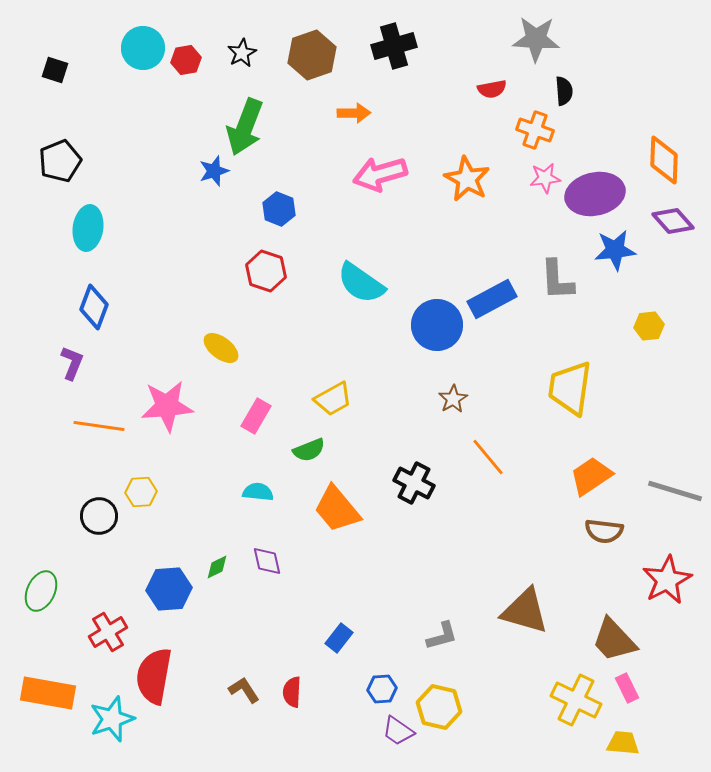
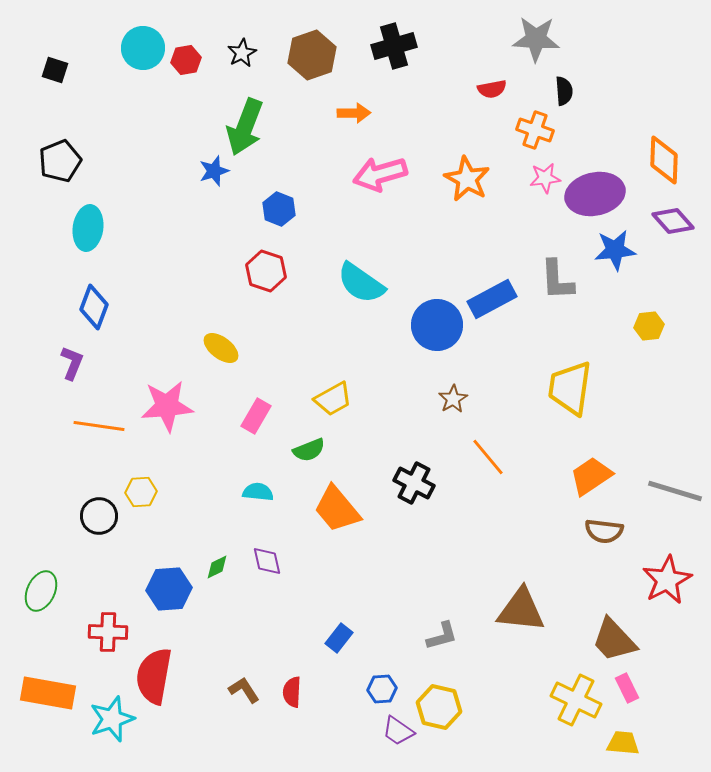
brown triangle at (525, 611): moved 4 px left, 1 px up; rotated 10 degrees counterclockwise
red cross at (108, 632): rotated 33 degrees clockwise
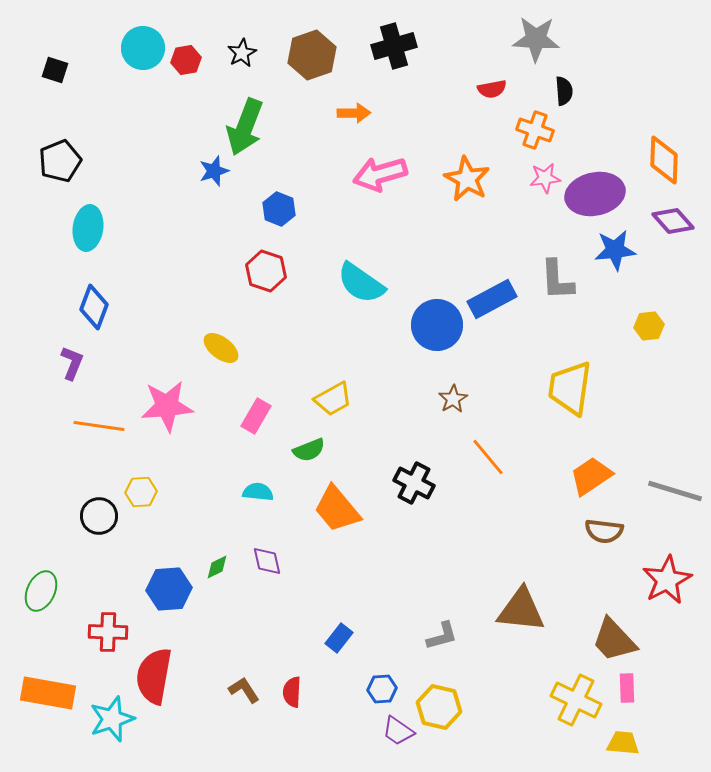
pink rectangle at (627, 688): rotated 24 degrees clockwise
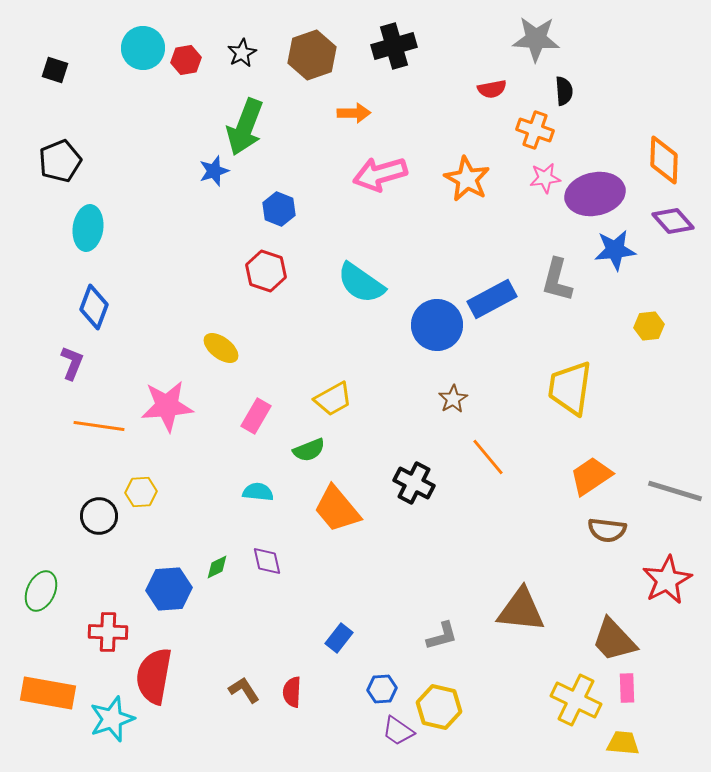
gray L-shape at (557, 280): rotated 18 degrees clockwise
brown semicircle at (604, 531): moved 3 px right, 1 px up
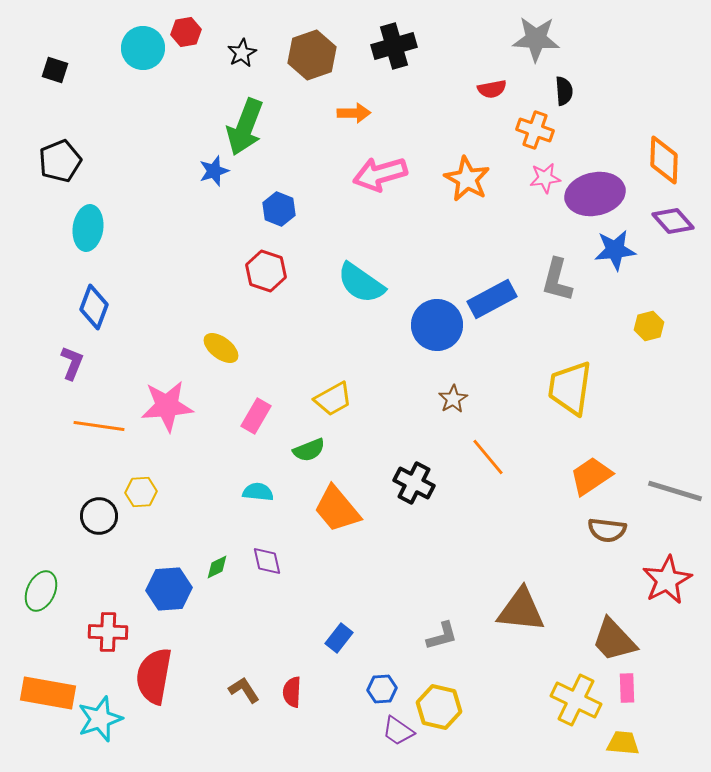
red hexagon at (186, 60): moved 28 px up
yellow hexagon at (649, 326): rotated 8 degrees counterclockwise
cyan star at (112, 719): moved 12 px left
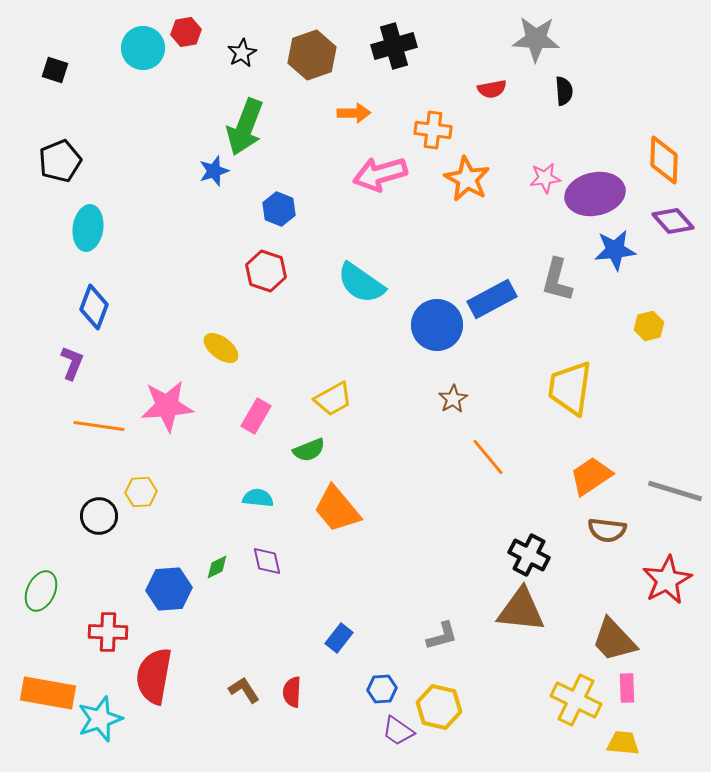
orange cross at (535, 130): moved 102 px left; rotated 12 degrees counterclockwise
black cross at (414, 483): moved 115 px right, 72 px down
cyan semicircle at (258, 492): moved 6 px down
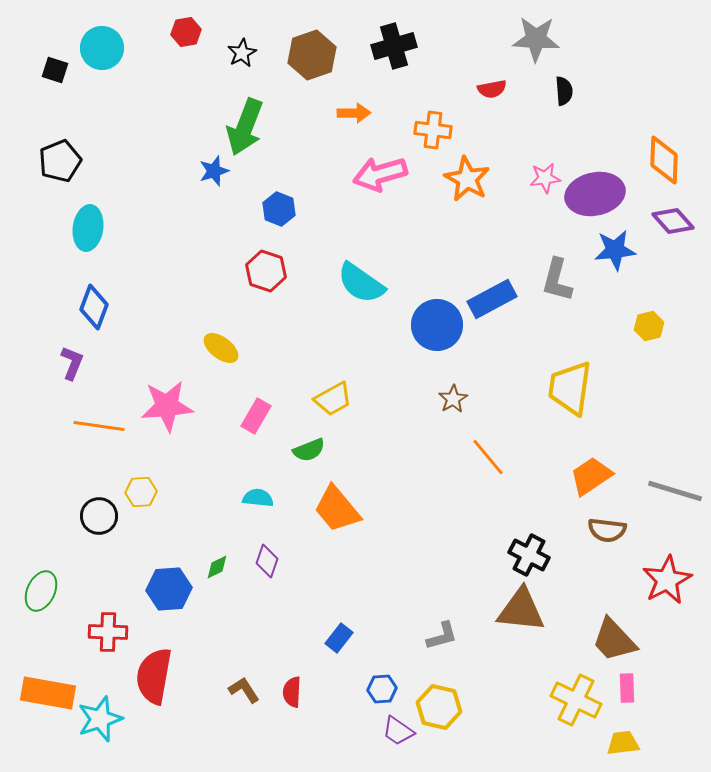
cyan circle at (143, 48): moved 41 px left
purple diamond at (267, 561): rotated 32 degrees clockwise
yellow trapezoid at (623, 743): rotated 12 degrees counterclockwise
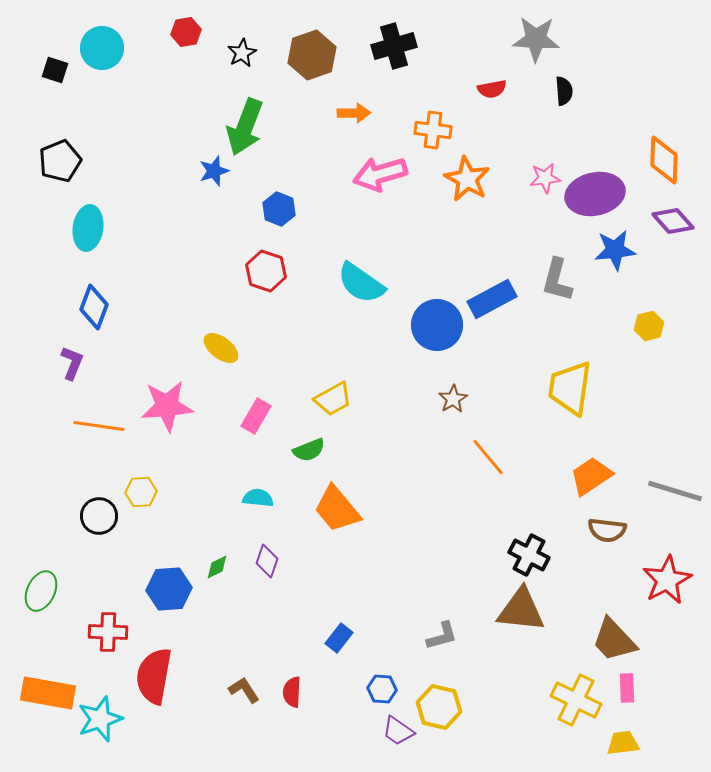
blue hexagon at (382, 689): rotated 8 degrees clockwise
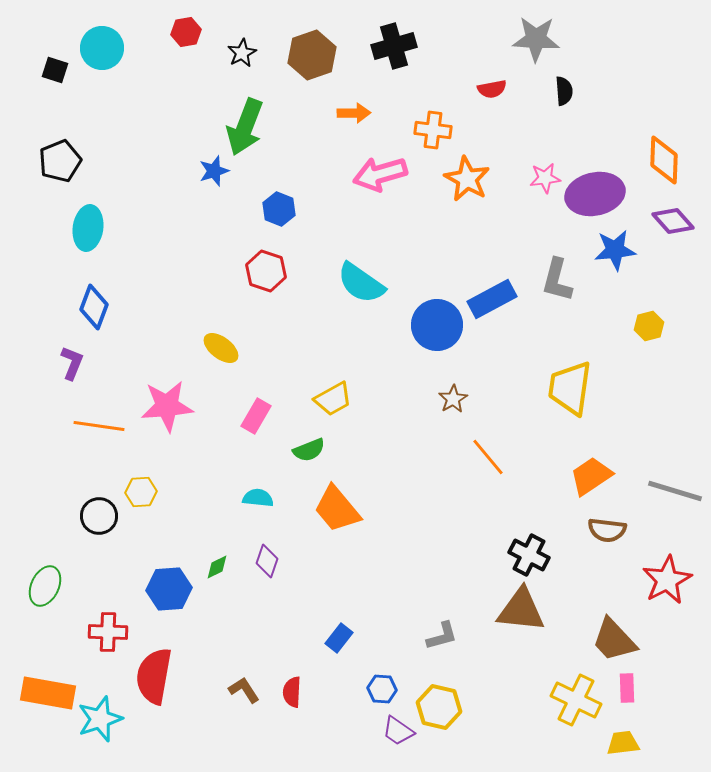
green ellipse at (41, 591): moved 4 px right, 5 px up
